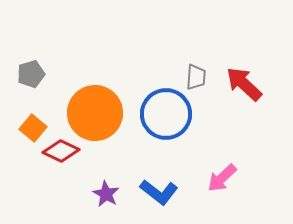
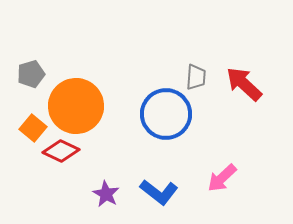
orange circle: moved 19 px left, 7 px up
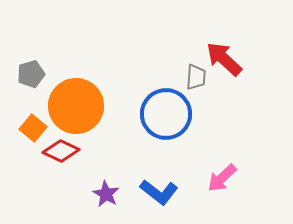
red arrow: moved 20 px left, 25 px up
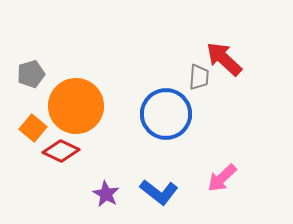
gray trapezoid: moved 3 px right
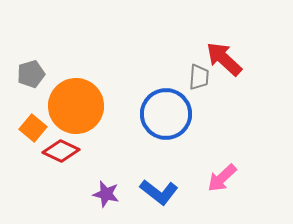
purple star: rotated 16 degrees counterclockwise
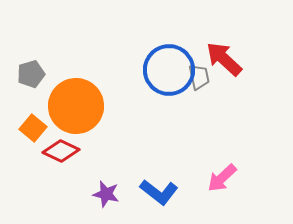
gray trapezoid: rotated 16 degrees counterclockwise
blue circle: moved 3 px right, 44 px up
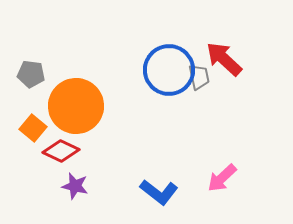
gray pentagon: rotated 24 degrees clockwise
purple star: moved 31 px left, 8 px up
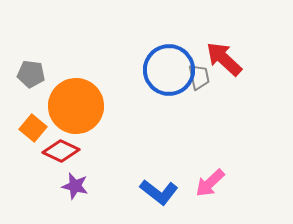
pink arrow: moved 12 px left, 5 px down
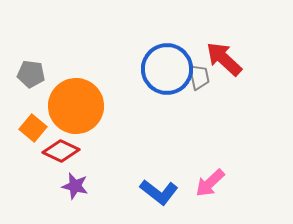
blue circle: moved 2 px left, 1 px up
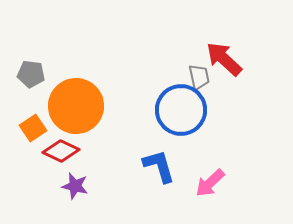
blue circle: moved 14 px right, 41 px down
orange square: rotated 16 degrees clockwise
blue L-shape: moved 26 px up; rotated 144 degrees counterclockwise
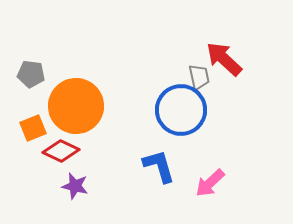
orange square: rotated 12 degrees clockwise
